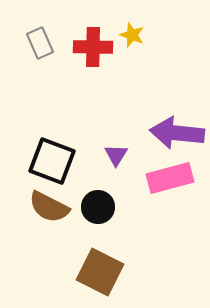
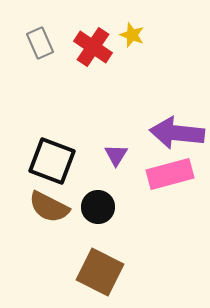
red cross: rotated 33 degrees clockwise
pink rectangle: moved 4 px up
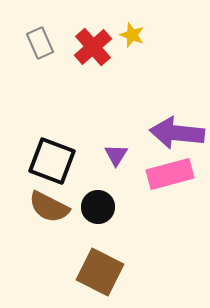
red cross: rotated 15 degrees clockwise
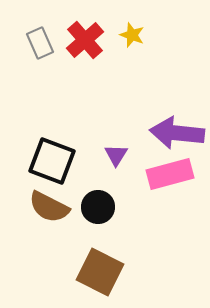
red cross: moved 8 px left, 7 px up
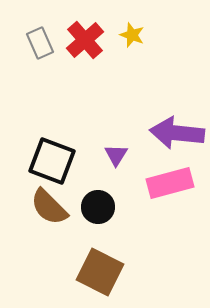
pink rectangle: moved 9 px down
brown semicircle: rotated 18 degrees clockwise
